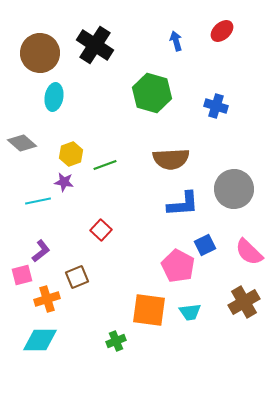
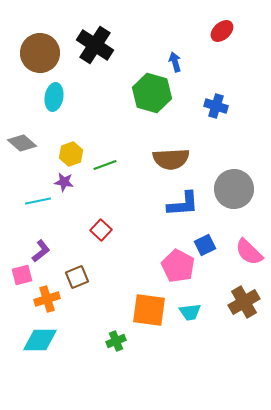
blue arrow: moved 1 px left, 21 px down
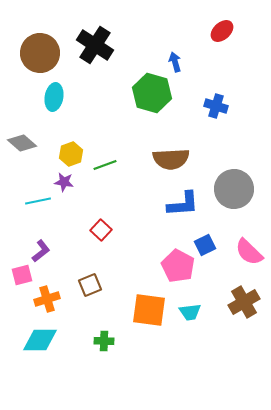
brown square: moved 13 px right, 8 px down
green cross: moved 12 px left; rotated 24 degrees clockwise
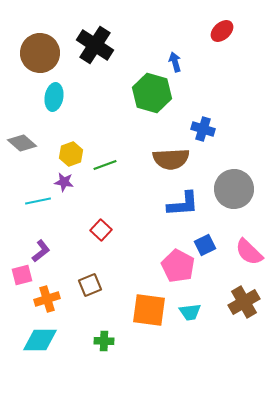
blue cross: moved 13 px left, 23 px down
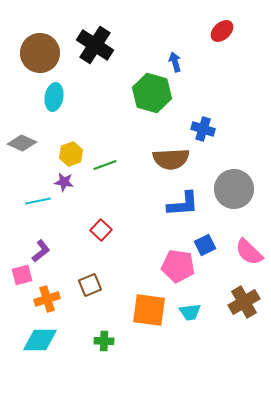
gray diamond: rotated 16 degrees counterclockwise
pink pentagon: rotated 20 degrees counterclockwise
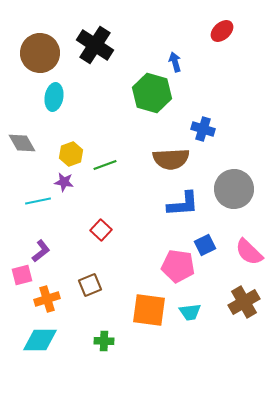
gray diamond: rotated 36 degrees clockwise
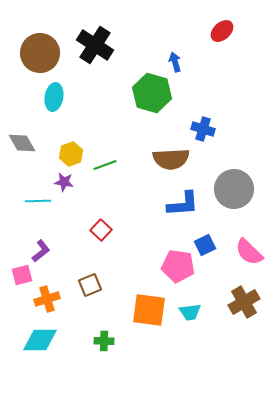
cyan line: rotated 10 degrees clockwise
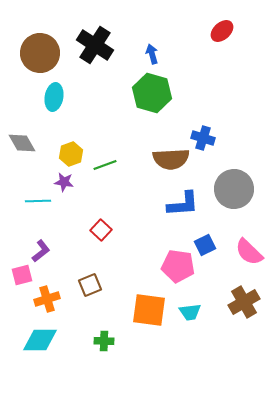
blue arrow: moved 23 px left, 8 px up
blue cross: moved 9 px down
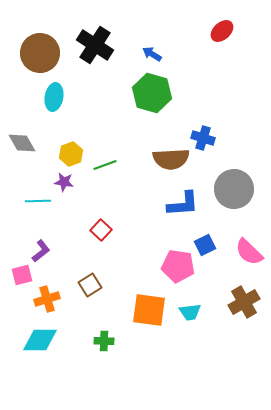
blue arrow: rotated 42 degrees counterclockwise
brown square: rotated 10 degrees counterclockwise
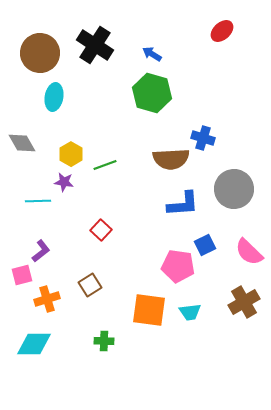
yellow hexagon: rotated 10 degrees counterclockwise
cyan diamond: moved 6 px left, 4 px down
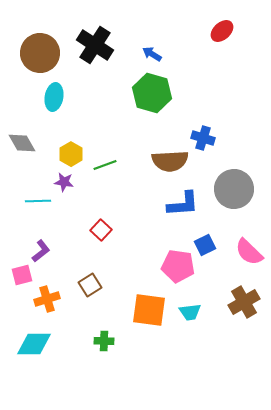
brown semicircle: moved 1 px left, 2 px down
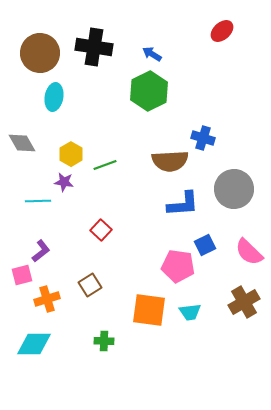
black cross: moved 1 px left, 2 px down; rotated 24 degrees counterclockwise
green hexagon: moved 3 px left, 2 px up; rotated 18 degrees clockwise
